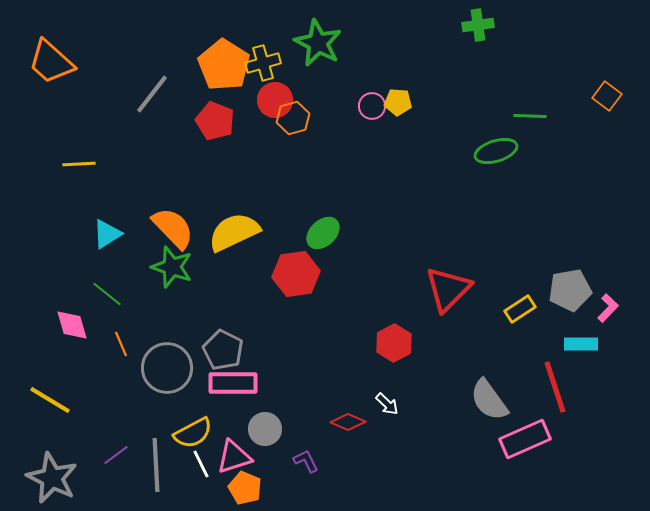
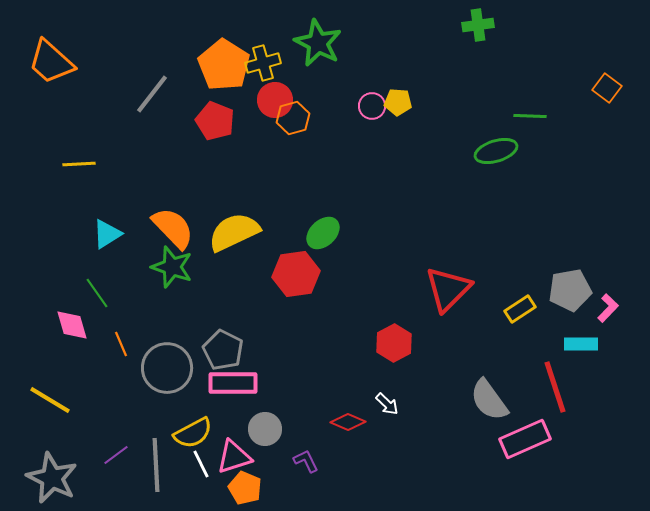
orange square at (607, 96): moved 8 px up
green line at (107, 294): moved 10 px left, 1 px up; rotated 16 degrees clockwise
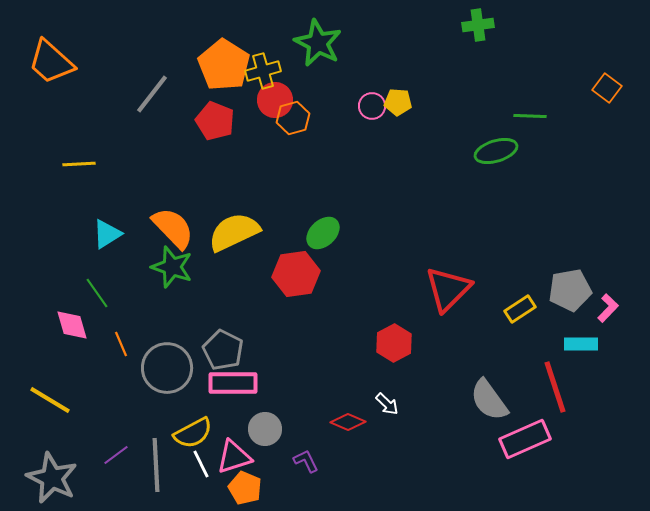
yellow cross at (263, 63): moved 8 px down
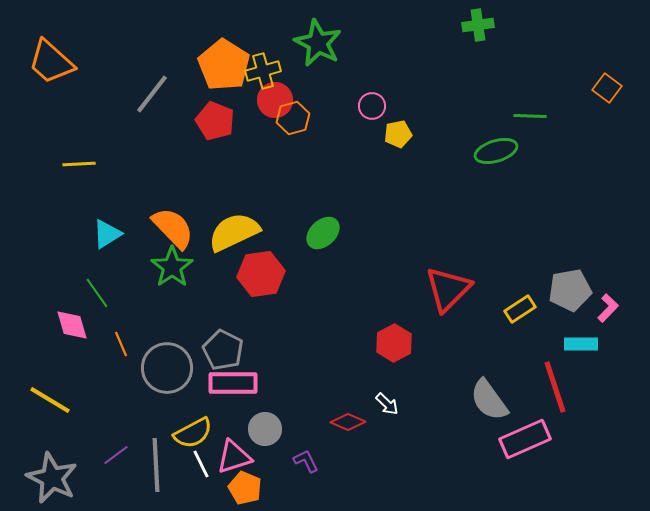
yellow pentagon at (398, 102): moved 32 px down; rotated 16 degrees counterclockwise
green star at (172, 267): rotated 18 degrees clockwise
red hexagon at (296, 274): moved 35 px left
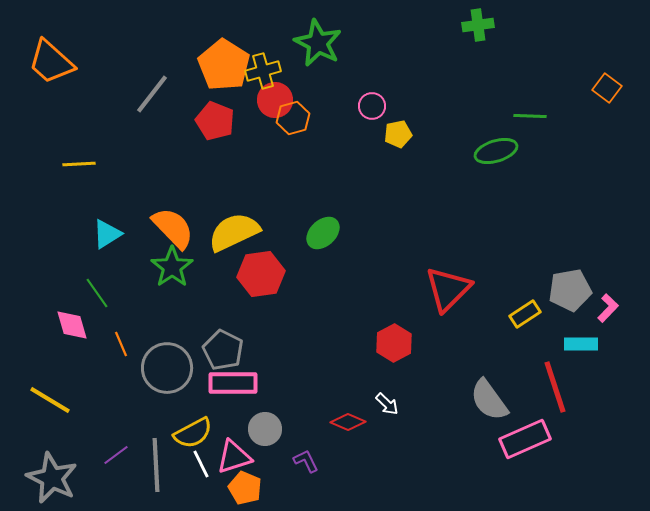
yellow rectangle at (520, 309): moved 5 px right, 5 px down
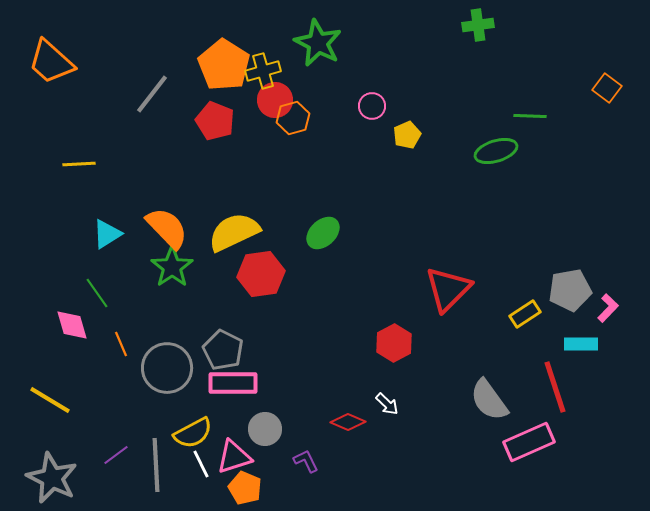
yellow pentagon at (398, 134): moved 9 px right, 1 px down; rotated 12 degrees counterclockwise
orange semicircle at (173, 228): moved 6 px left
pink rectangle at (525, 439): moved 4 px right, 3 px down
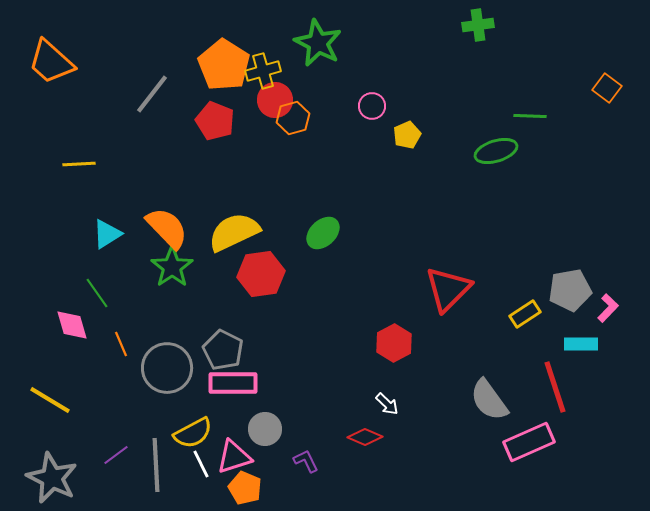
red diamond at (348, 422): moved 17 px right, 15 px down
